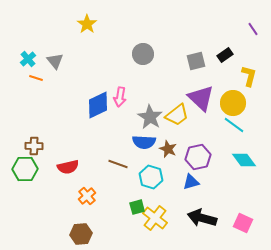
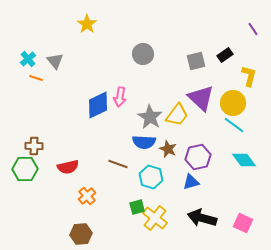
yellow trapezoid: rotated 15 degrees counterclockwise
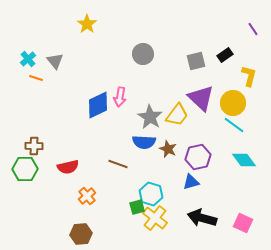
cyan hexagon: moved 17 px down
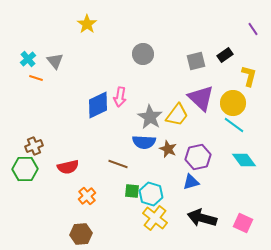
brown cross: rotated 24 degrees counterclockwise
green square: moved 5 px left, 16 px up; rotated 21 degrees clockwise
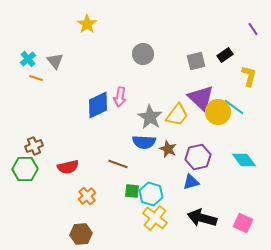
yellow circle: moved 15 px left, 9 px down
cyan line: moved 18 px up
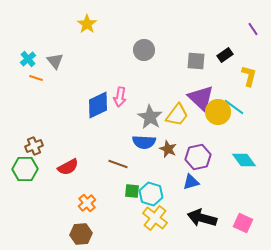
gray circle: moved 1 px right, 4 px up
gray square: rotated 18 degrees clockwise
red semicircle: rotated 15 degrees counterclockwise
orange cross: moved 7 px down
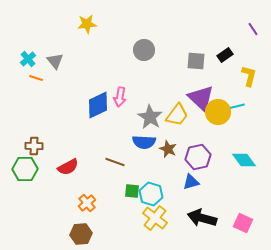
yellow star: rotated 30 degrees clockwise
cyan line: rotated 50 degrees counterclockwise
brown cross: rotated 24 degrees clockwise
brown line: moved 3 px left, 2 px up
